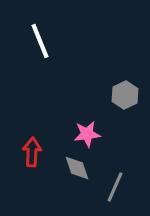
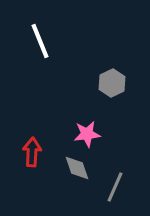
gray hexagon: moved 13 px left, 12 px up
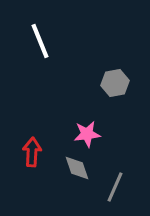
gray hexagon: moved 3 px right; rotated 16 degrees clockwise
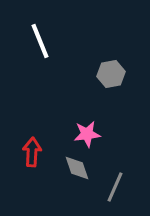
gray hexagon: moved 4 px left, 9 px up
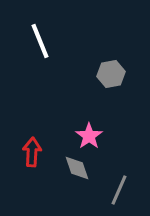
pink star: moved 2 px right, 2 px down; rotated 28 degrees counterclockwise
gray line: moved 4 px right, 3 px down
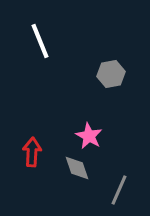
pink star: rotated 8 degrees counterclockwise
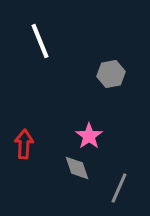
pink star: rotated 8 degrees clockwise
red arrow: moved 8 px left, 8 px up
gray line: moved 2 px up
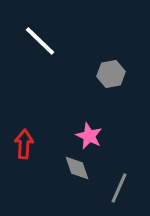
white line: rotated 24 degrees counterclockwise
pink star: rotated 12 degrees counterclockwise
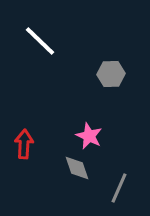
gray hexagon: rotated 8 degrees clockwise
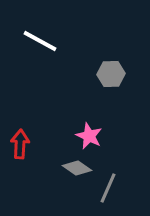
white line: rotated 15 degrees counterclockwise
red arrow: moved 4 px left
gray diamond: rotated 36 degrees counterclockwise
gray line: moved 11 px left
